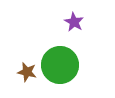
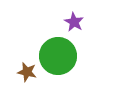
green circle: moved 2 px left, 9 px up
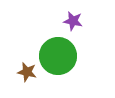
purple star: moved 1 px left, 1 px up; rotated 18 degrees counterclockwise
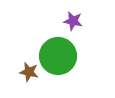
brown star: moved 2 px right
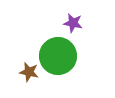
purple star: moved 2 px down
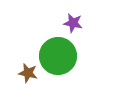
brown star: moved 1 px left, 1 px down
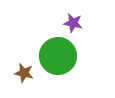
brown star: moved 4 px left
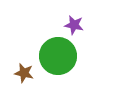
purple star: moved 1 px right, 2 px down
